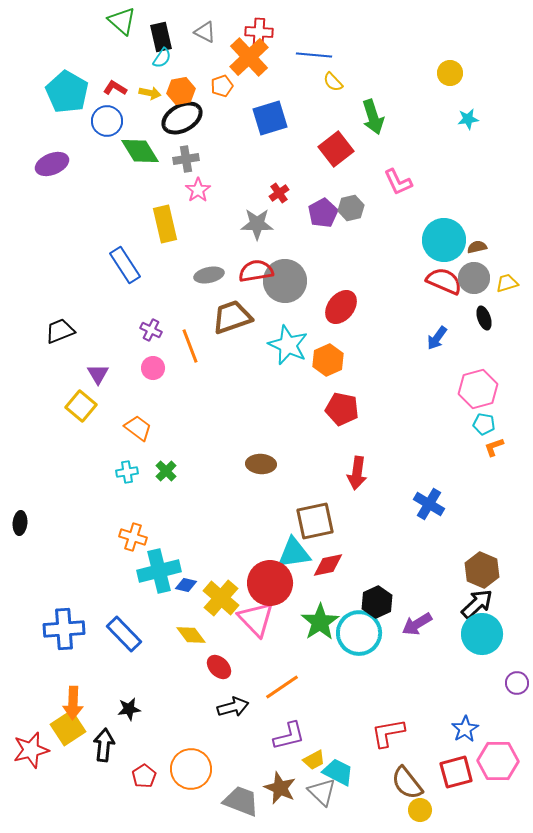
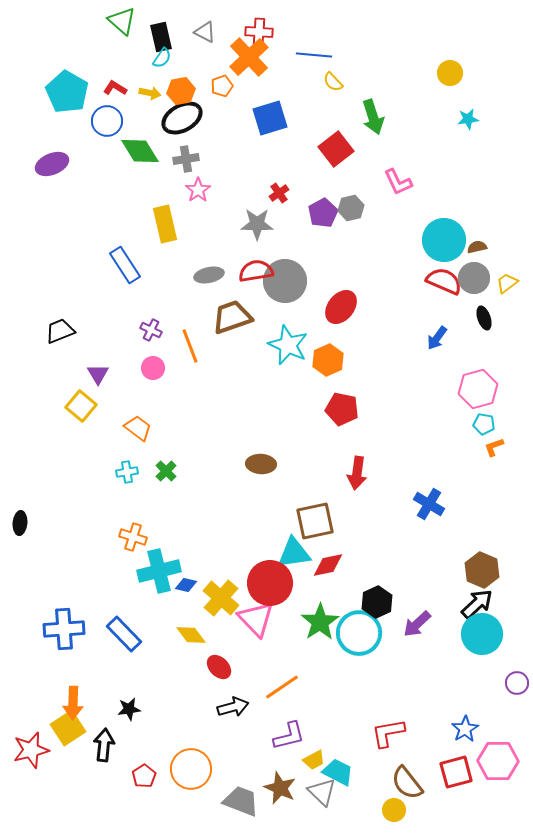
yellow trapezoid at (507, 283): rotated 20 degrees counterclockwise
purple arrow at (417, 624): rotated 12 degrees counterclockwise
yellow circle at (420, 810): moved 26 px left
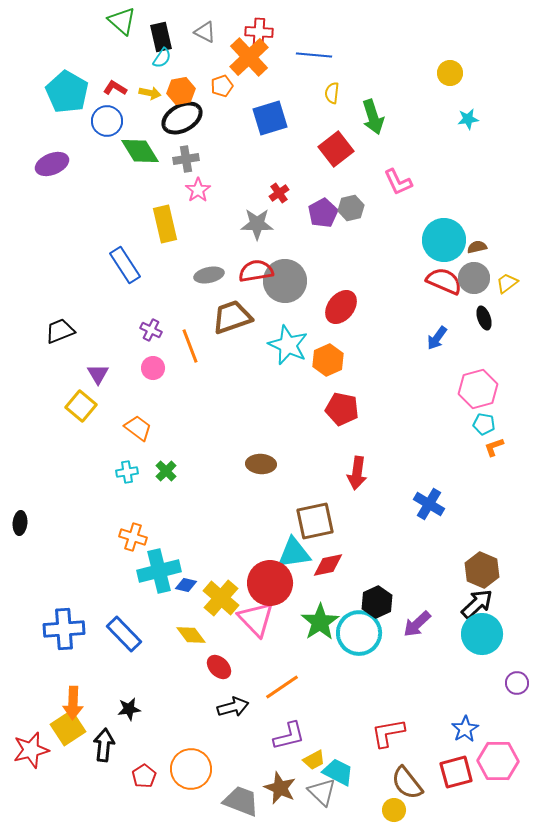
yellow semicircle at (333, 82): moved 1 px left, 11 px down; rotated 50 degrees clockwise
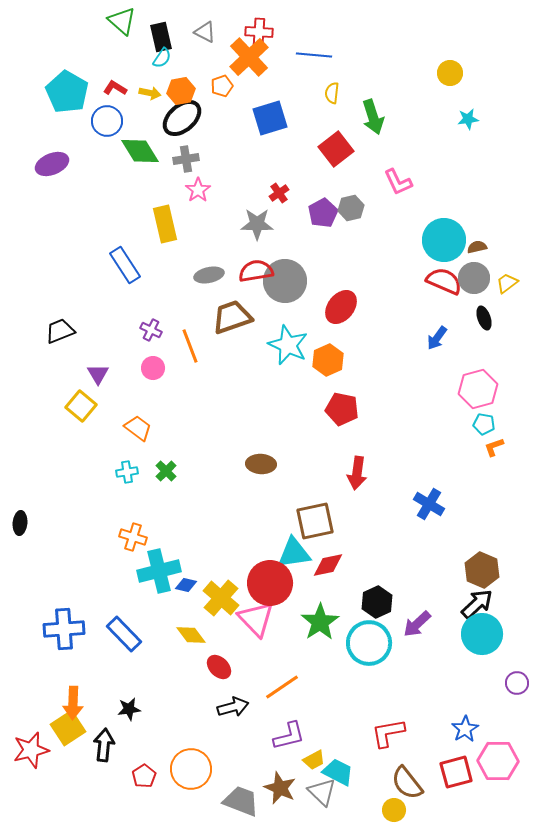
black ellipse at (182, 118): rotated 12 degrees counterclockwise
cyan circle at (359, 633): moved 10 px right, 10 px down
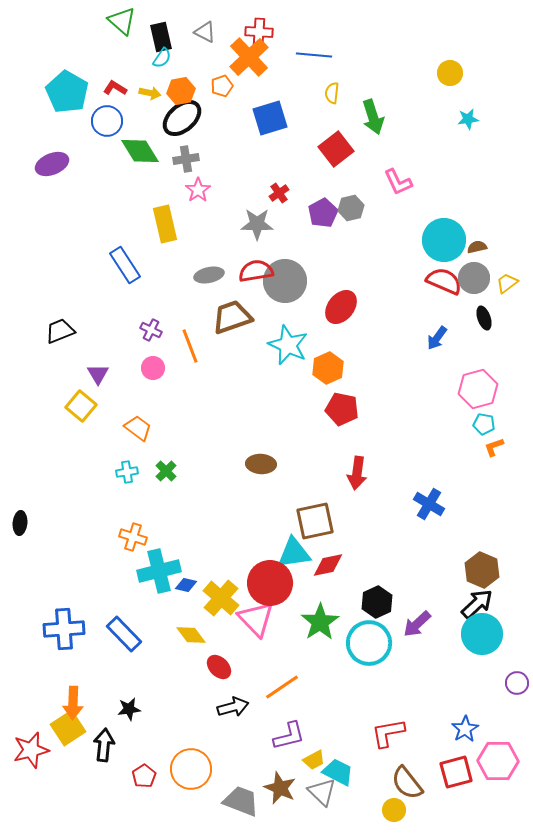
orange hexagon at (328, 360): moved 8 px down
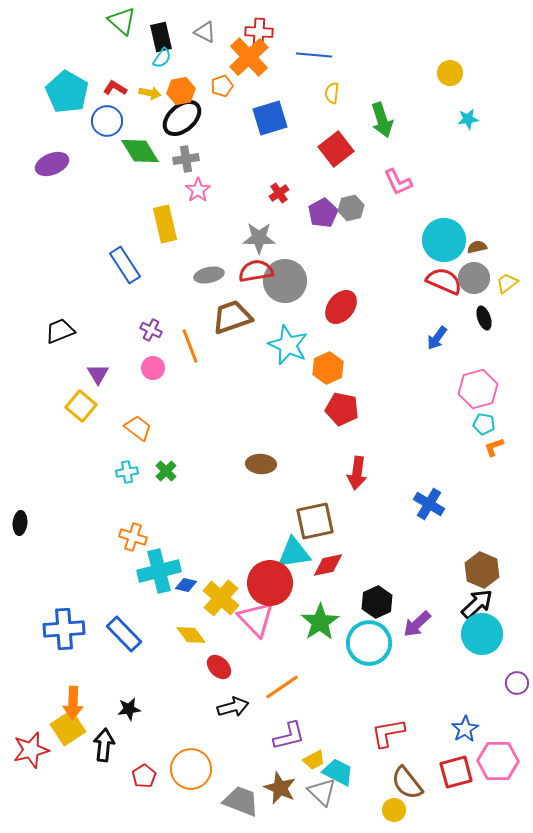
green arrow at (373, 117): moved 9 px right, 3 px down
gray star at (257, 224): moved 2 px right, 14 px down
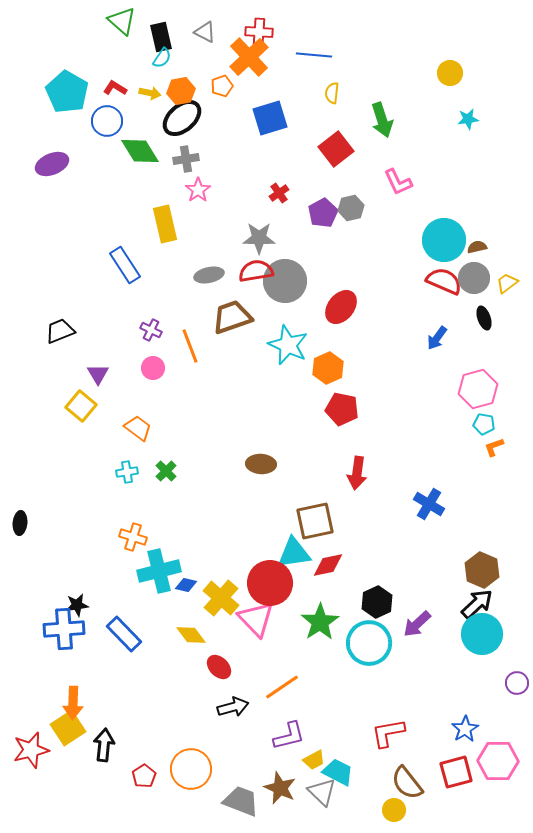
black star at (129, 709): moved 52 px left, 104 px up
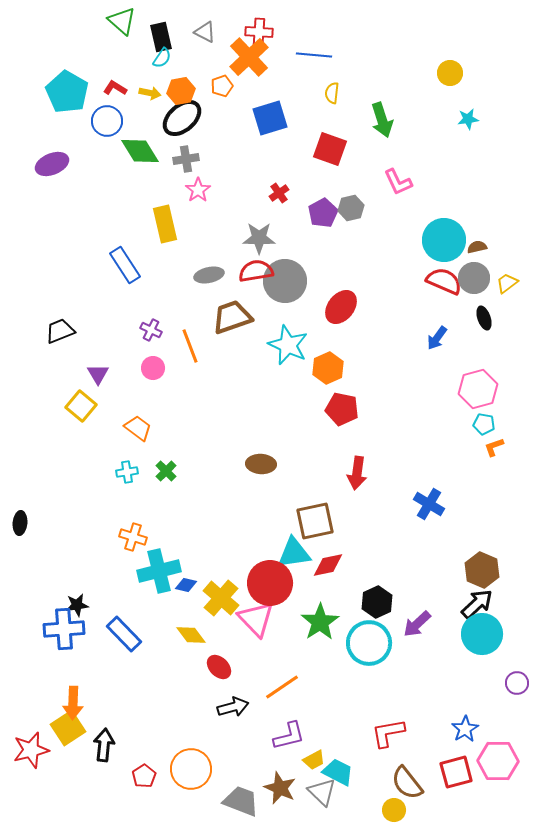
red square at (336, 149): moved 6 px left; rotated 32 degrees counterclockwise
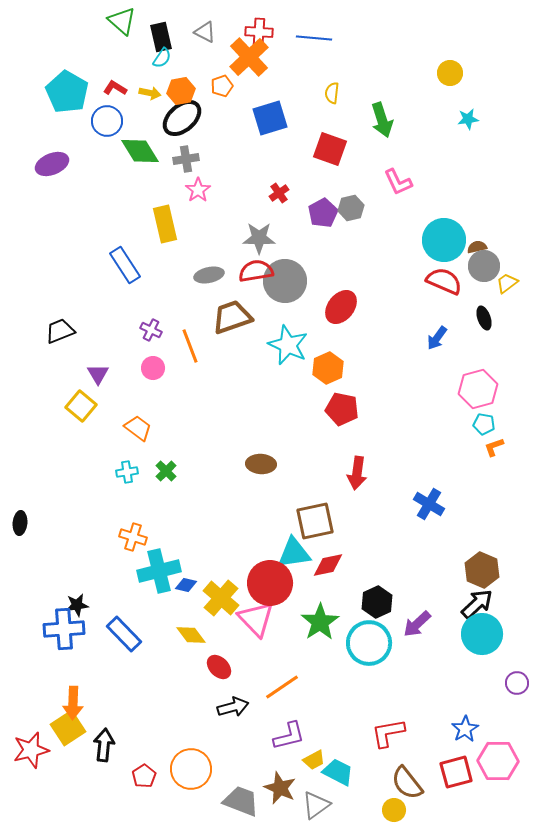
blue line at (314, 55): moved 17 px up
gray circle at (474, 278): moved 10 px right, 12 px up
gray triangle at (322, 792): moved 6 px left, 13 px down; rotated 40 degrees clockwise
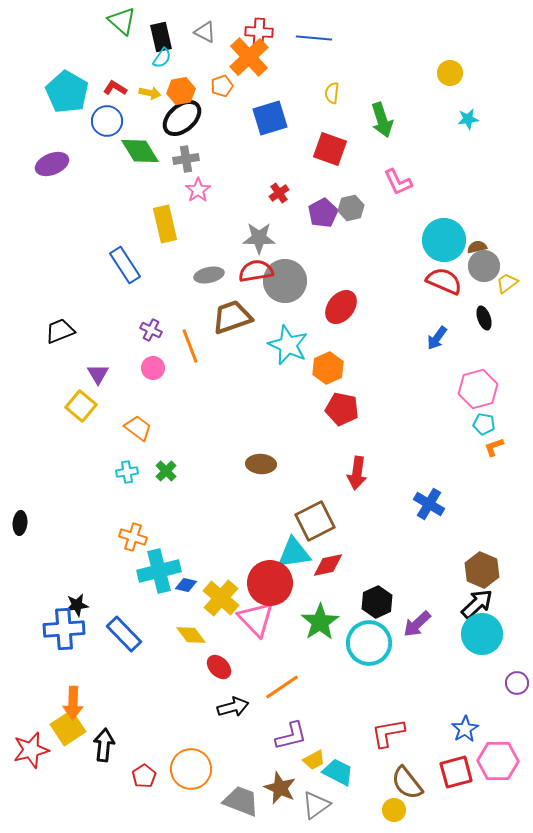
brown square at (315, 521): rotated 15 degrees counterclockwise
purple L-shape at (289, 736): moved 2 px right
